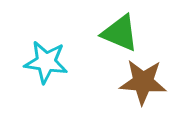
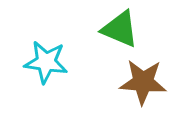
green triangle: moved 4 px up
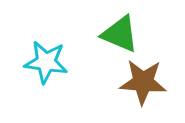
green triangle: moved 5 px down
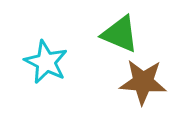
cyan star: rotated 18 degrees clockwise
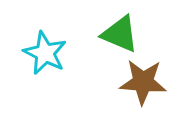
cyan star: moved 1 px left, 9 px up
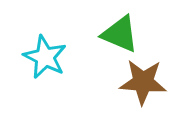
cyan star: moved 4 px down
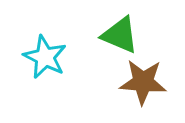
green triangle: moved 1 px down
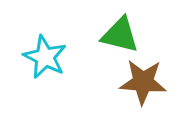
green triangle: rotated 9 degrees counterclockwise
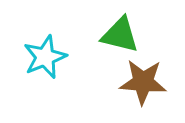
cyan star: rotated 24 degrees clockwise
